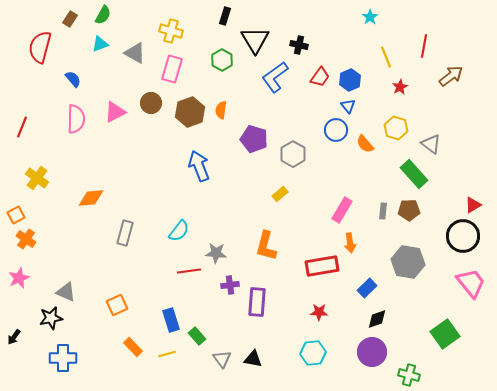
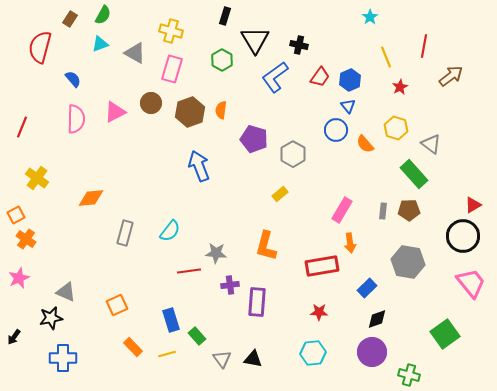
cyan semicircle at (179, 231): moved 9 px left
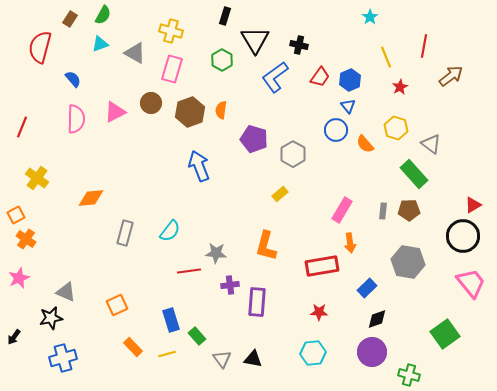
blue cross at (63, 358): rotated 16 degrees counterclockwise
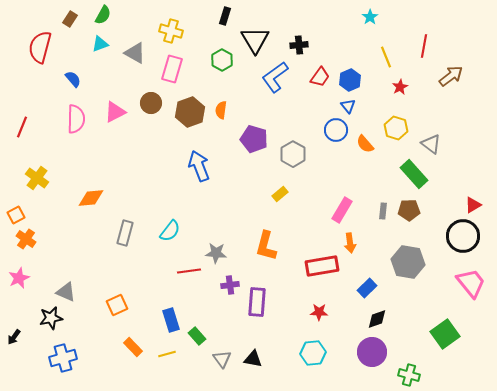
black cross at (299, 45): rotated 18 degrees counterclockwise
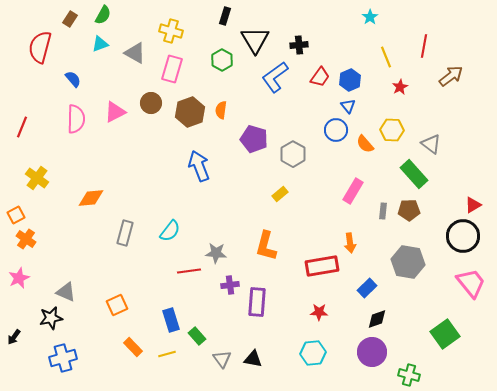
yellow hexagon at (396, 128): moved 4 px left, 2 px down; rotated 15 degrees counterclockwise
pink rectangle at (342, 210): moved 11 px right, 19 px up
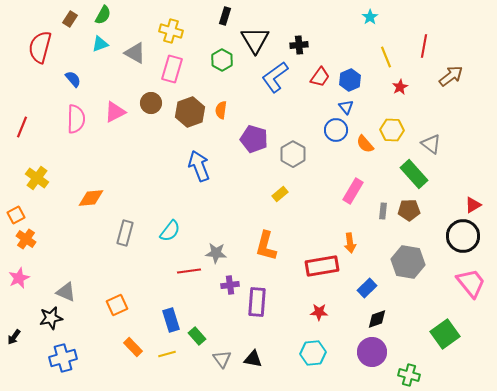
blue triangle at (348, 106): moved 2 px left, 1 px down
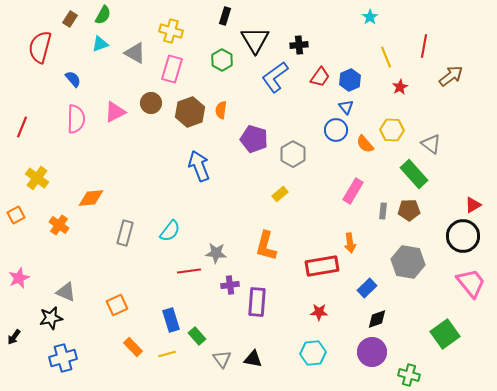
orange cross at (26, 239): moved 33 px right, 14 px up
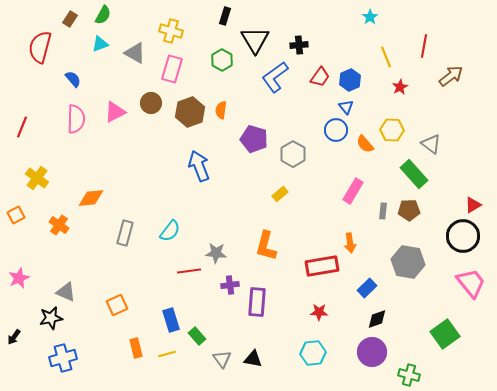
orange rectangle at (133, 347): moved 3 px right, 1 px down; rotated 30 degrees clockwise
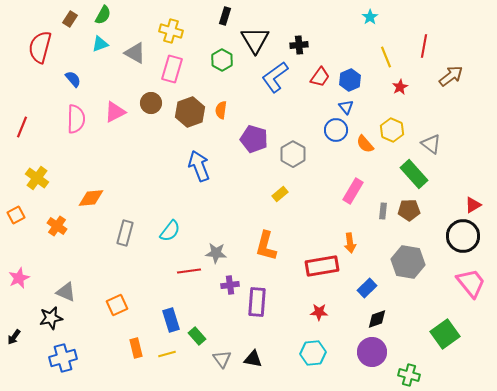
yellow hexagon at (392, 130): rotated 20 degrees clockwise
orange cross at (59, 225): moved 2 px left, 1 px down
